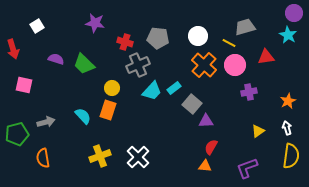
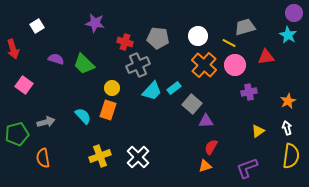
pink square: rotated 24 degrees clockwise
orange triangle: rotated 24 degrees counterclockwise
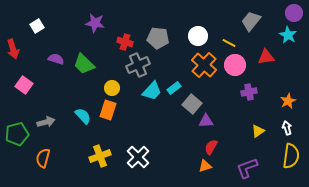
gray trapezoid: moved 6 px right, 6 px up; rotated 35 degrees counterclockwise
orange semicircle: rotated 24 degrees clockwise
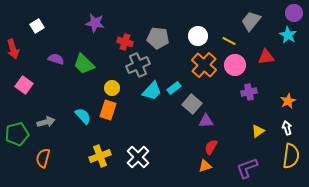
yellow line: moved 2 px up
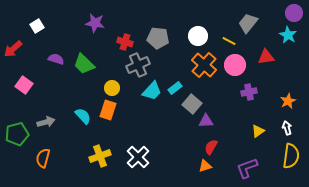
gray trapezoid: moved 3 px left, 2 px down
red arrow: rotated 66 degrees clockwise
cyan rectangle: moved 1 px right
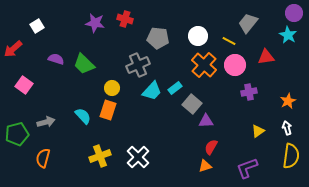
red cross: moved 23 px up
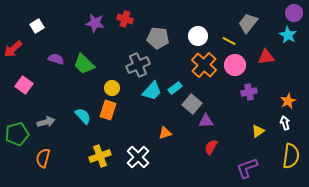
white arrow: moved 2 px left, 5 px up
orange triangle: moved 40 px left, 33 px up
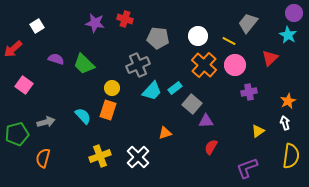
red triangle: moved 4 px right, 1 px down; rotated 36 degrees counterclockwise
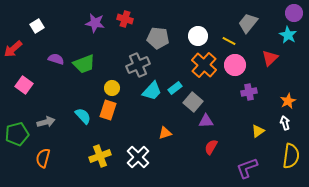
green trapezoid: rotated 65 degrees counterclockwise
gray square: moved 1 px right, 2 px up
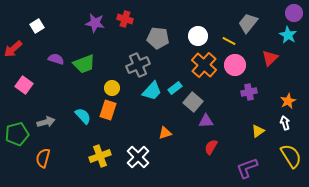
yellow semicircle: rotated 40 degrees counterclockwise
